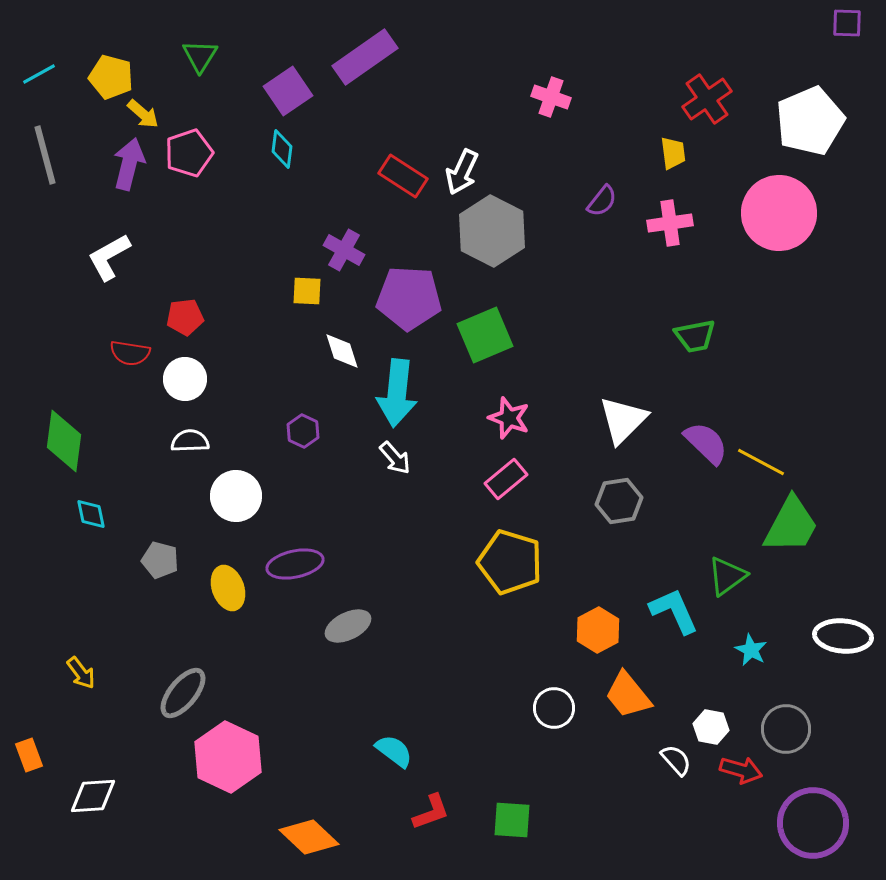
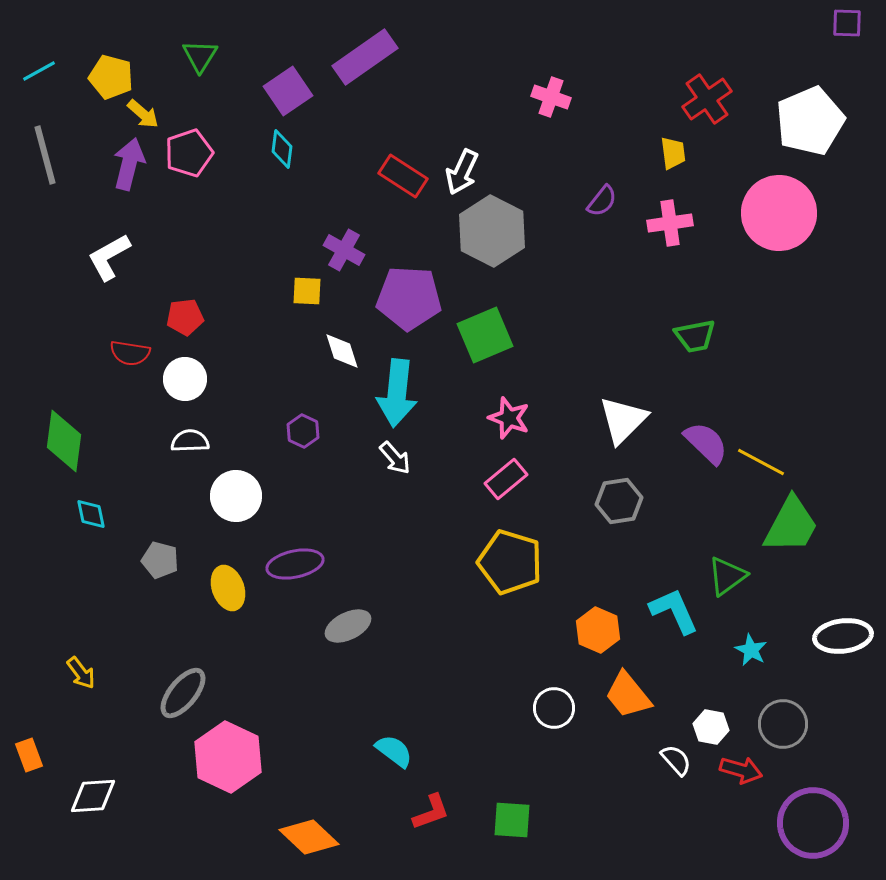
cyan line at (39, 74): moved 3 px up
orange hexagon at (598, 630): rotated 9 degrees counterclockwise
white ellipse at (843, 636): rotated 12 degrees counterclockwise
gray circle at (786, 729): moved 3 px left, 5 px up
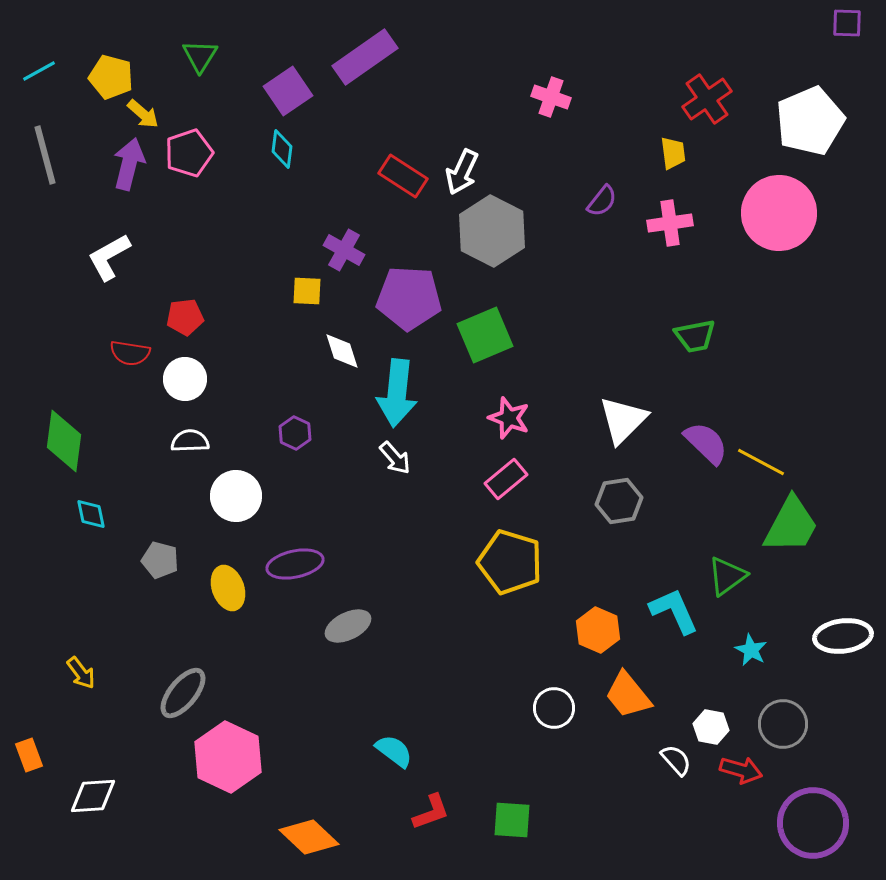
purple hexagon at (303, 431): moved 8 px left, 2 px down
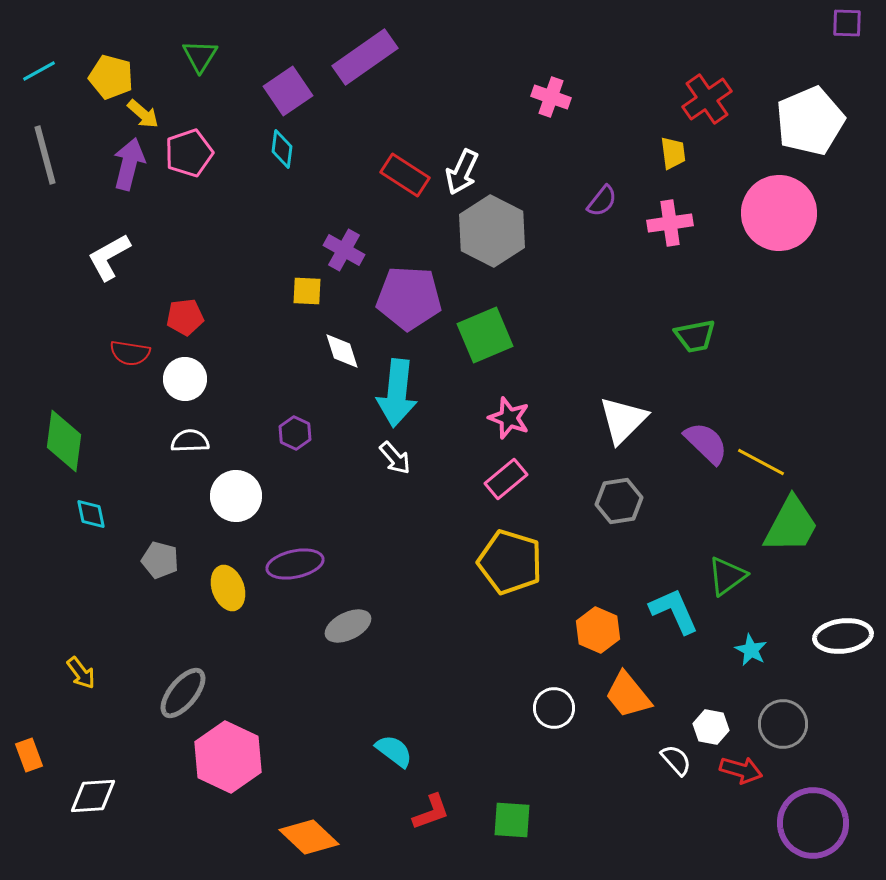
red rectangle at (403, 176): moved 2 px right, 1 px up
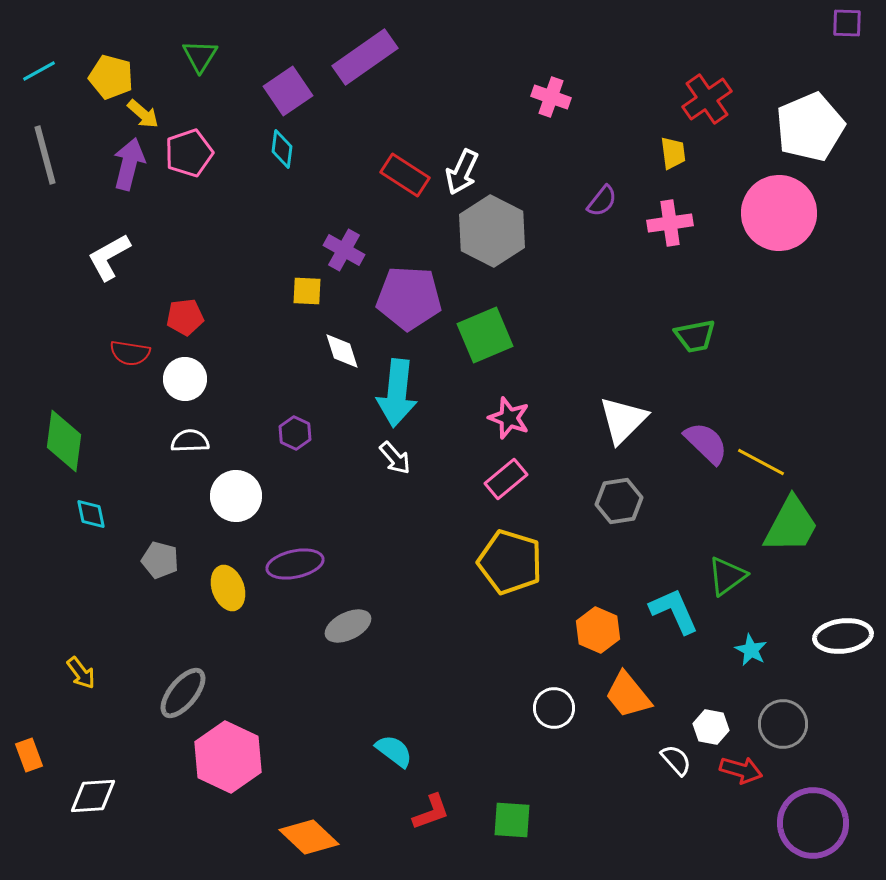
white pentagon at (810, 121): moved 6 px down
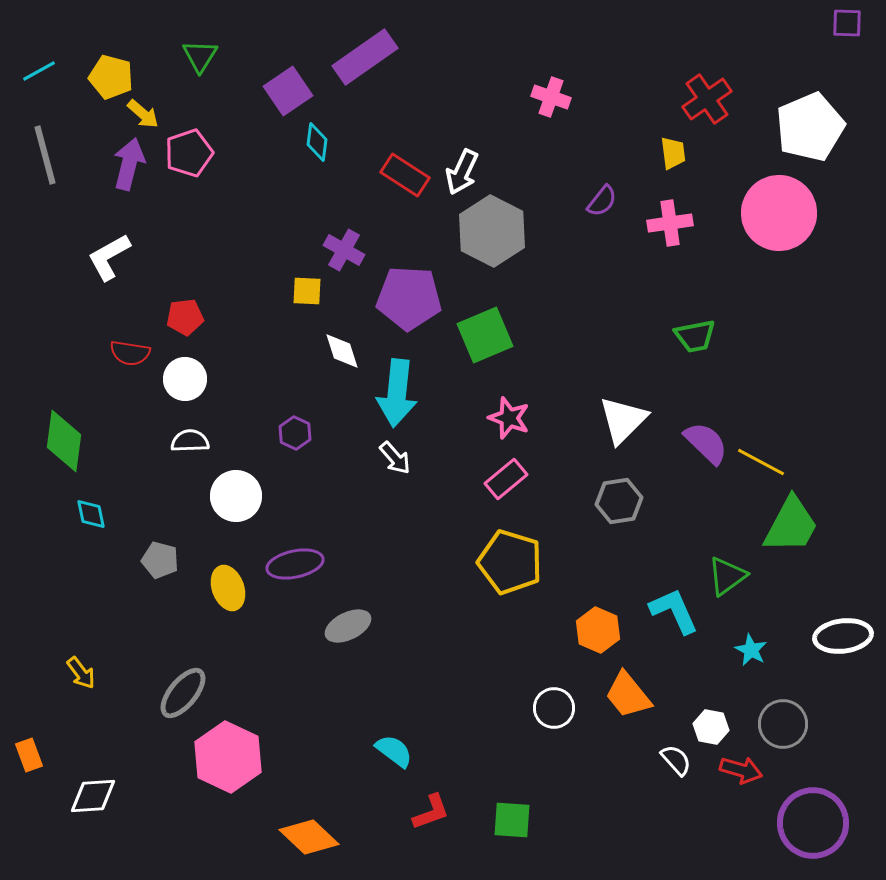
cyan diamond at (282, 149): moved 35 px right, 7 px up
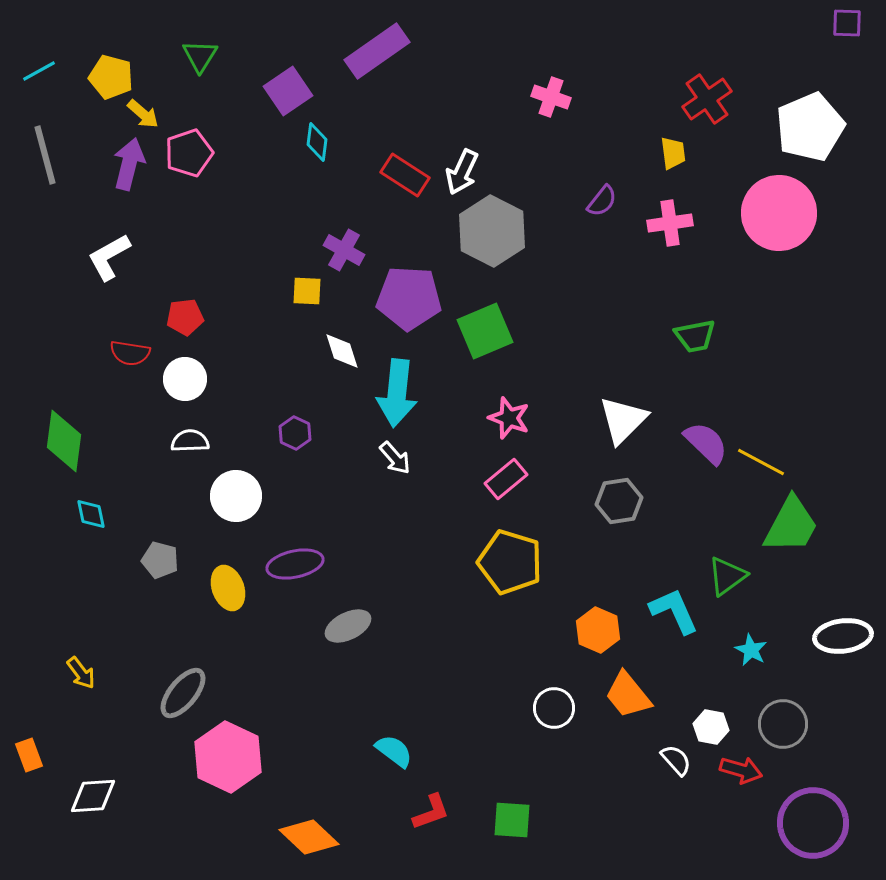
purple rectangle at (365, 57): moved 12 px right, 6 px up
green square at (485, 335): moved 4 px up
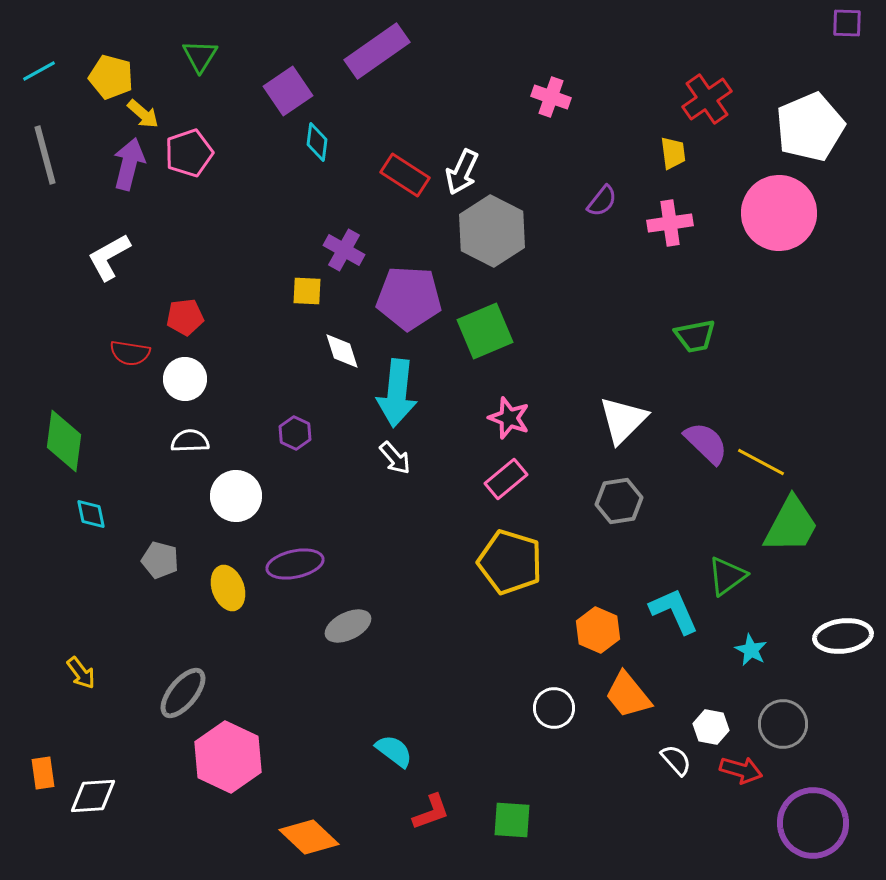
orange rectangle at (29, 755): moved 14 px right, 18 px down; rotated 12 degrees clockwise
